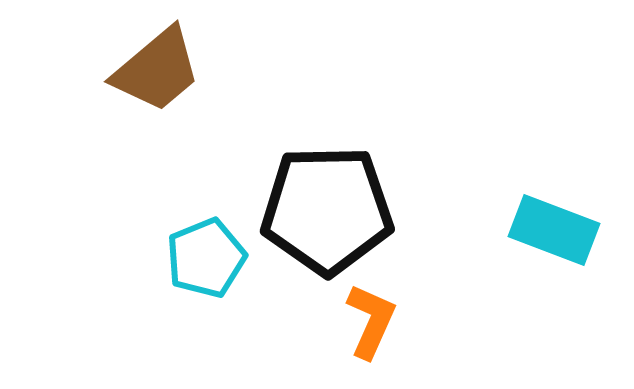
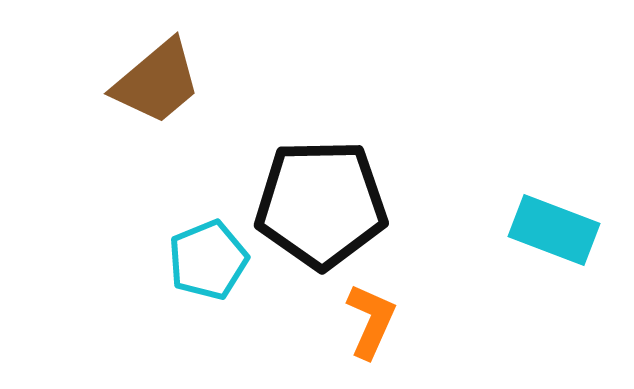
brown trapezoid: moved 12 px down
black pentagon: moved 6 px left, 6 px up
cyan pentagon: moved 2 px right, 2 px down
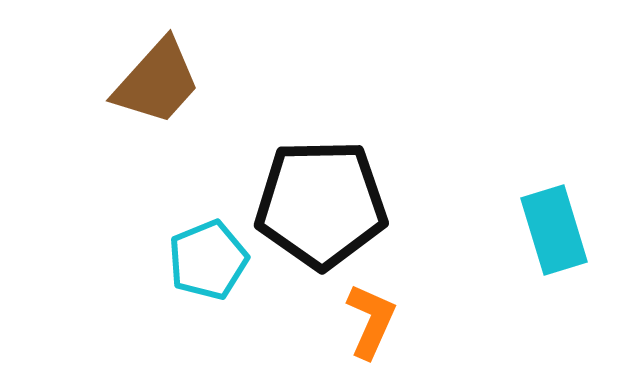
brown trapezoid: rotated 8 degrees counterclockwise
cyan rectangle: rotated 52 degrees clockwise
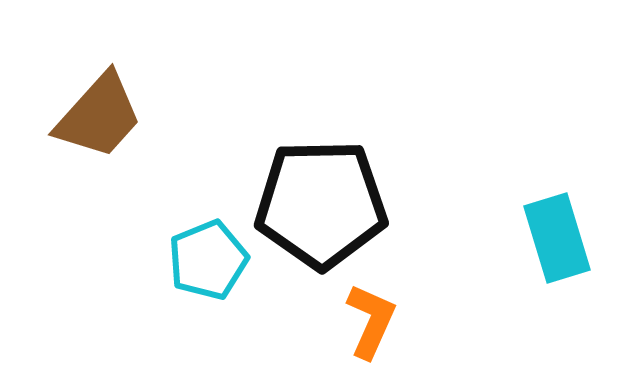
brown trapezoid: moved 58 px left, 34 px down
cyan rectangle: moved 3 px right, 8 px down
